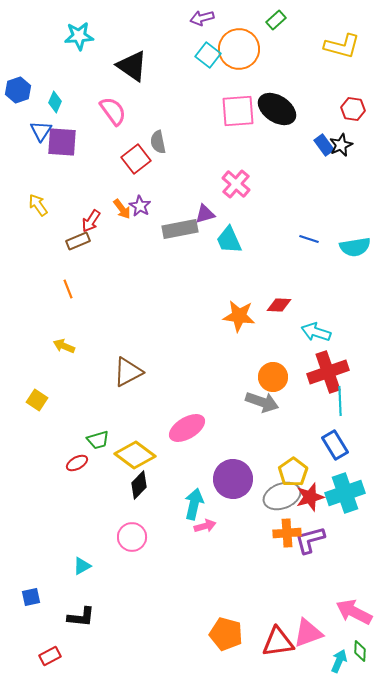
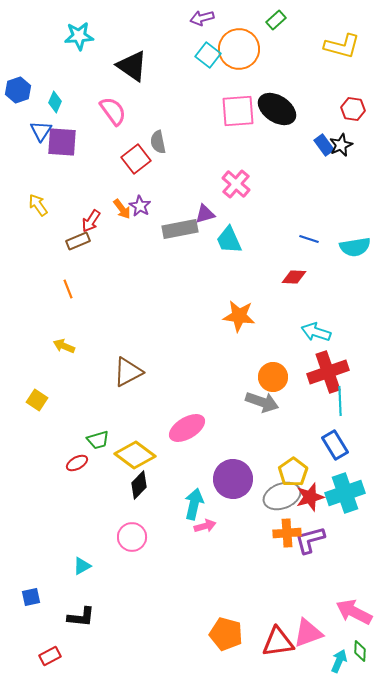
red diamond at (279, 305): moved 15 px right, 28 px up
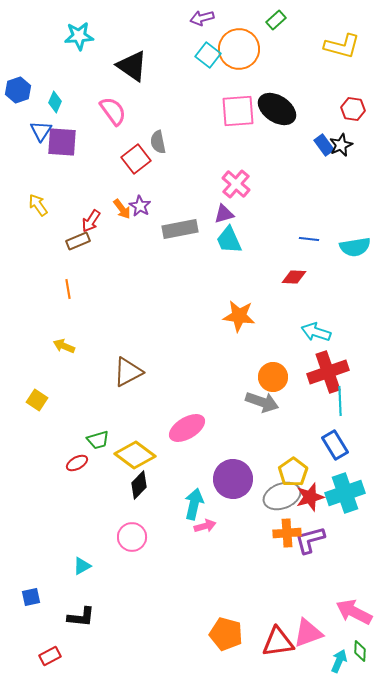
purple triangle at (205, 214): moved 19 px right
blue line at (309, 239): rotated 12 degrees counterclockwise
orange line at (68, 289): rotated 12 degrees clockwise
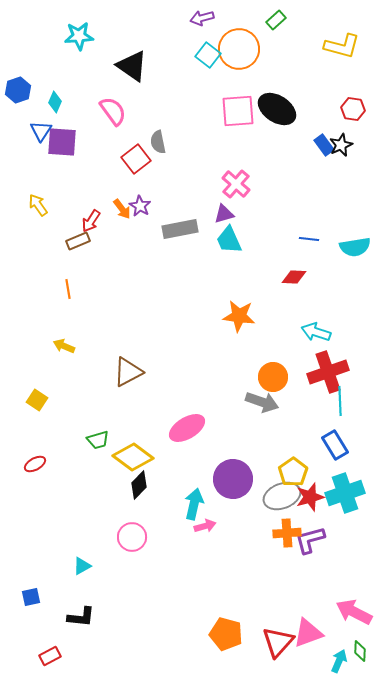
yellow diamond at (135, 455): moved 2 px left, 2 px down
red ellipse at (77, 463): moved 42 px left, 1 px down
red triangle at (278, 642): rotated 40 degrees counterclockwise
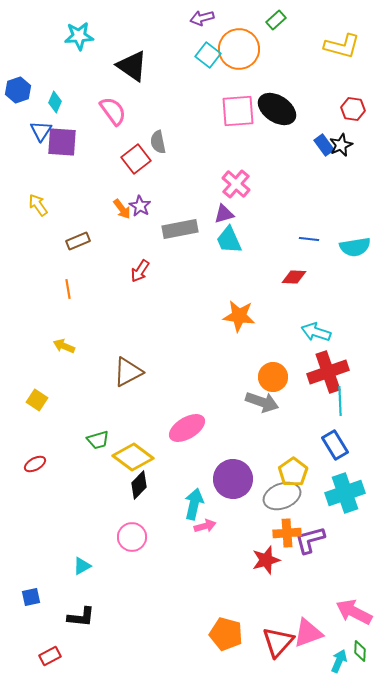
red arrow at (91, 221): moved 49 px right, 50 px down
red star at (310, 497): moved 44 px left, 63 px down
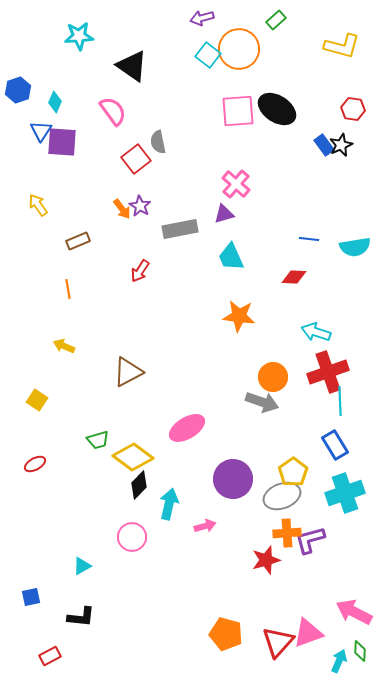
cyan trapezoid at (229, 240): moved 2 px right, 17 px down
cyan arrow at (194, 504): moved 25 px left
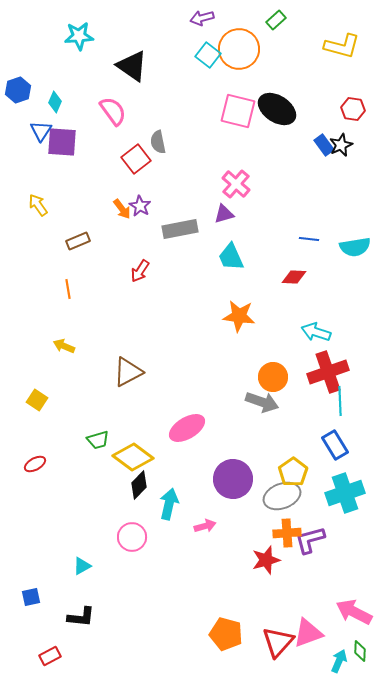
pink square at (238, 111): rotated 18 degrees clockwise
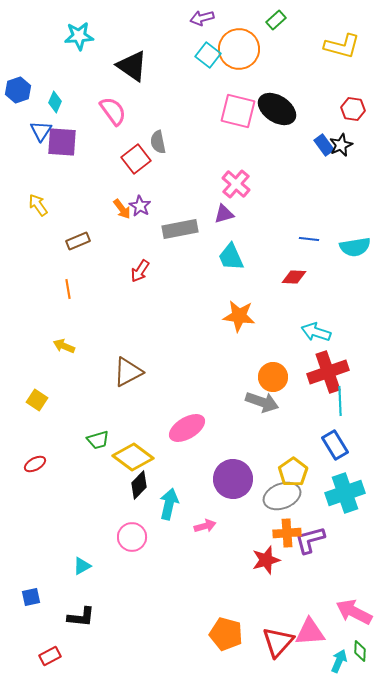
pink triangle at (308, 633): moved 2 px right, 1 px up; rotated 16 degrees clockwise
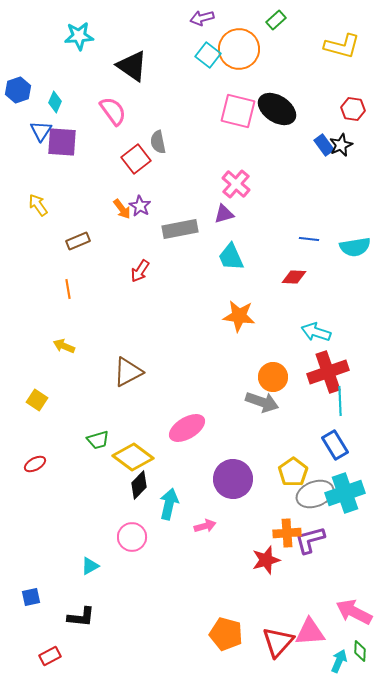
gray ellipse at (282, 496): moved 33 px right, 2 px up
cyan triangle at (82, 566): moved 8 px right
